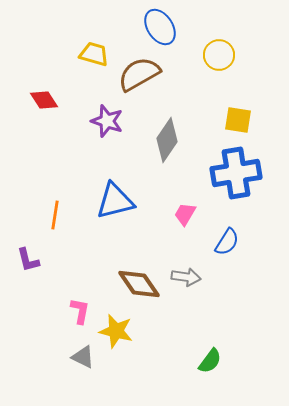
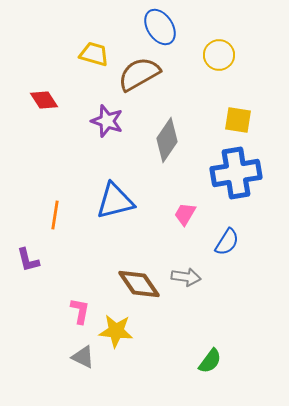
yellow star: rotated 8 degrees counterclockwise
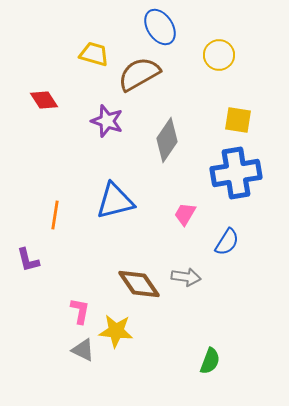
gray triangle: moved 7 px up
green semicircle: rotated 16 degrees counterclockwise
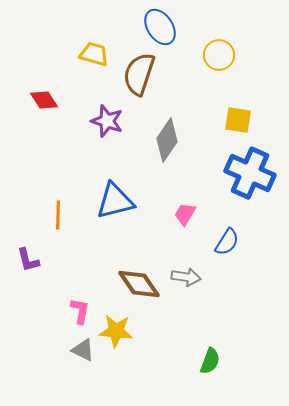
brown semicircle: rotated 42 degrees counterclockwise
blue cross: moved 14 px right; rotated 33 degrees clockwise
orange line: moved 3 px right; rotated 8 degrees counterclockwise
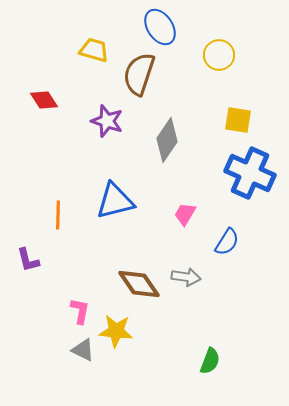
yellow trapezoid: moved 4 px up
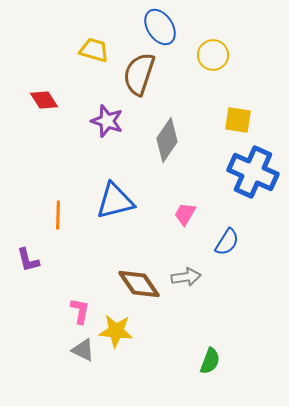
yellow circle: moved 6 px left
blue cross: moved 3 px right, 1 px up
gray arrow: rotated 16 degrees counterclockwise
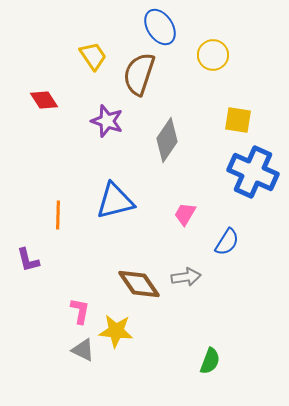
yellow trapezoid: moved 1 px left, 6 px down; rotated 40 degrees clockwise
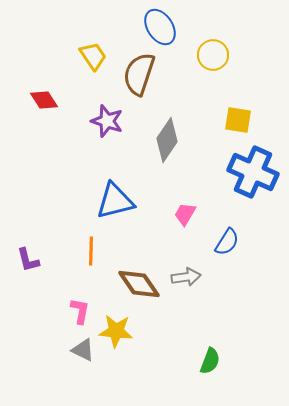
orange line: moved 33 px right, 36 px down
